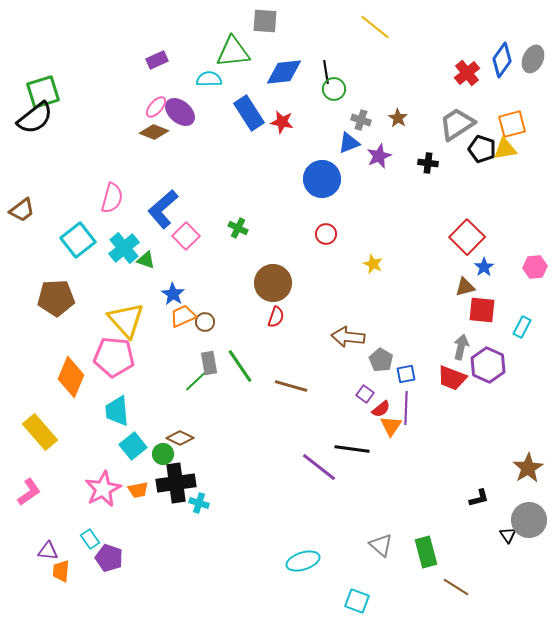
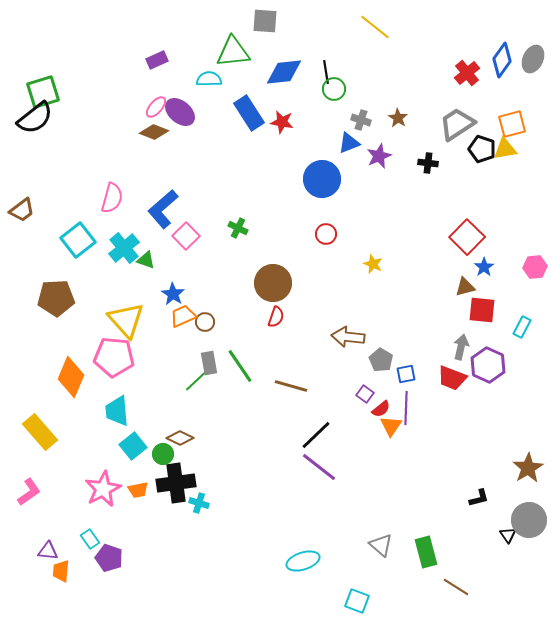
black line at (352, 449): moved 36 px left, 14 px up; rotated 52 degrees counterclockwise
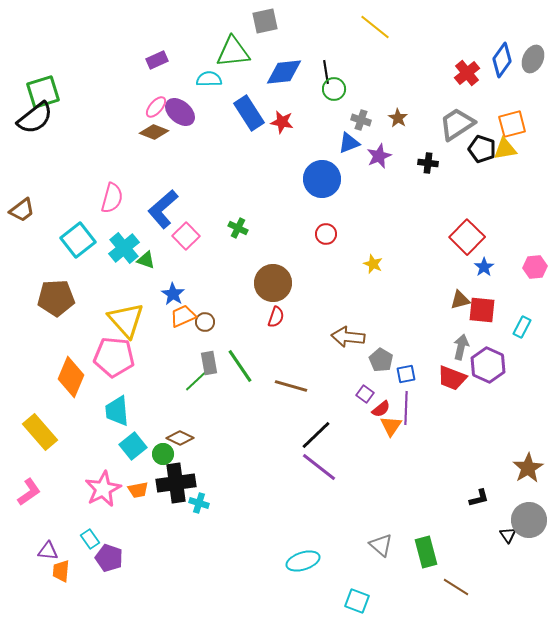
gray square at (265, 21): rotated 16 degrees counterclockwise
brown triangle at (465, 287): moved 5 px left, 13 px down
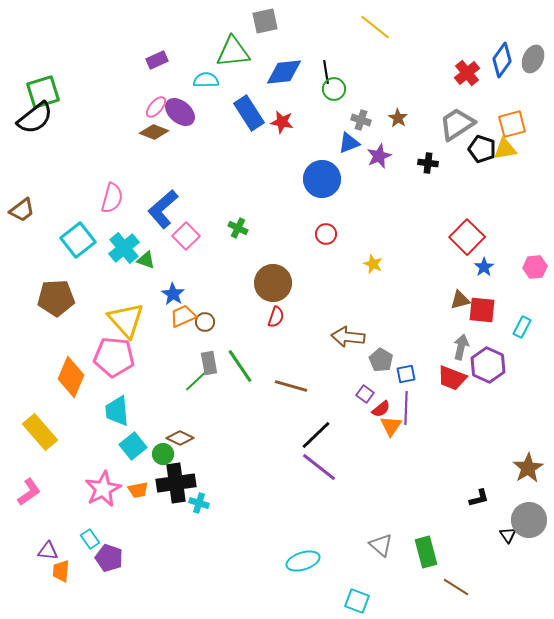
cyan semicircle at (209, 79): moved 3 px left, 1 px down
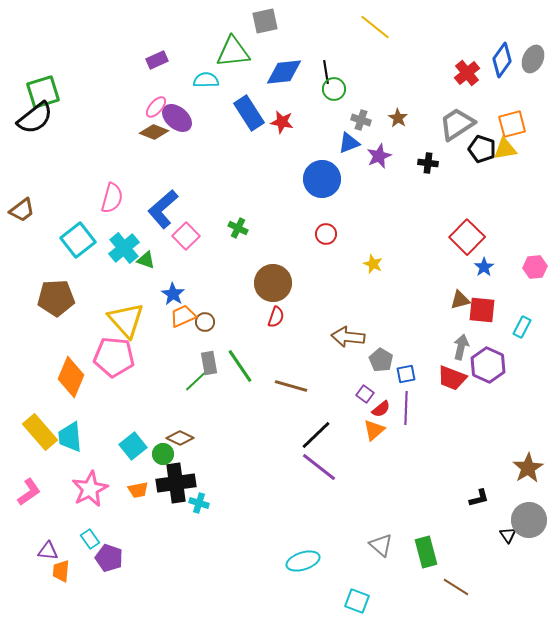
purple ellipse at (180, 112): moved 3 px left, 6 px down
cyan trapezoid at (117, 411): moved 47 px left, 26 px down
orange triangle at (391, 426): moved 17 px left, 4 px down; rotated 15 degrees clockwise
pink star at (103, 489): moved 13 px left
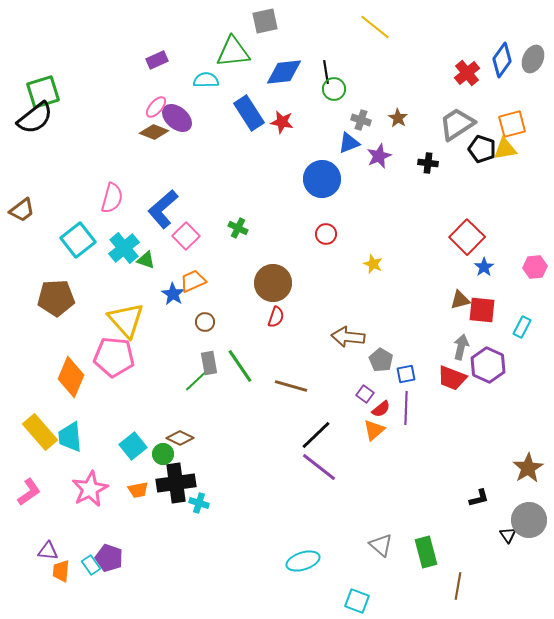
orange trapezoid at (183, 316): moved 10 px right, 35 px up
cyan rectangle at (90, 539): moved 1 px right, 26 px down
brown line at (456, 587): moved 2 px right, 1 px up; rotated 68 degrees clockwise
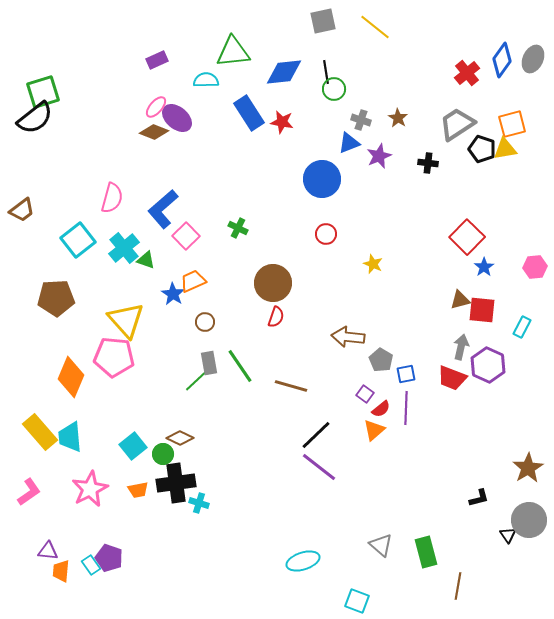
gray square at (265, 21): moved 58 px right
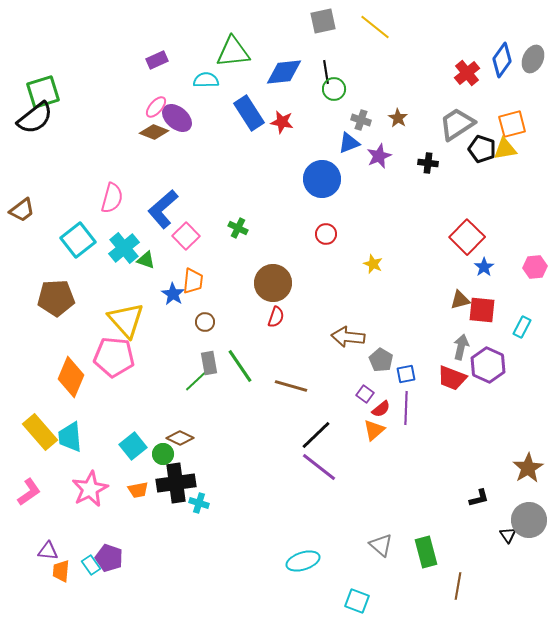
orange trapezoid at (193, 281): rotated 120 degrees clockwise
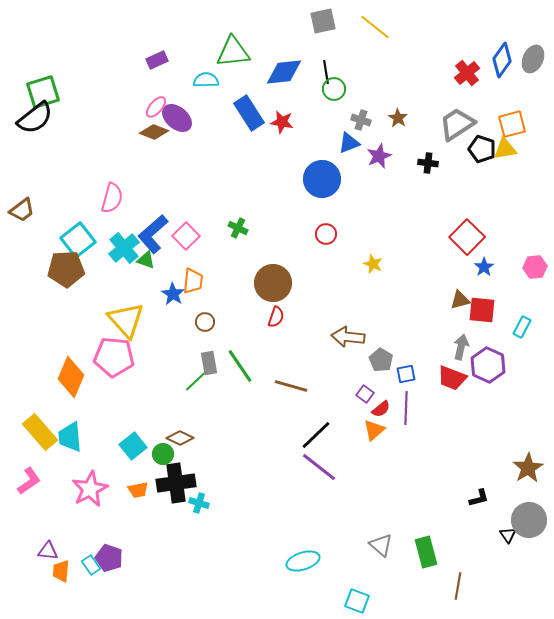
blue L-shape at (163, 209): moved 10 px left, 25 px down
brown pentagon at (56, 298): moved 10 px right, 29 px up
pink L-shape at (29, 492): moved 11 px up
